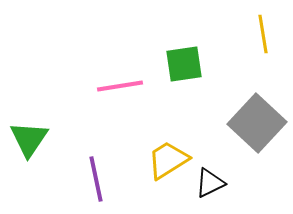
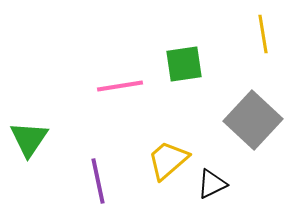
gray square: moved 4 px left, 3 px up
yellow trapezoid: rotated 9 degrees counterclockwise
purple line: moved 2 px right, 2 px down
black triangle: moved 2 px right, 1 px down
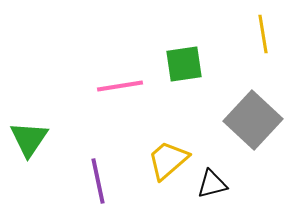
black triangle: rotated 12 degrees clockwise
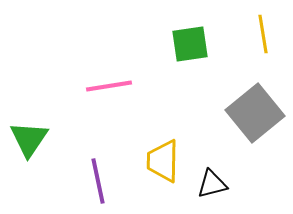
green square: moved 6 px right, 20 px up
pink line: moved 11 px left
gray square: moved 2 px right, 7 px up; rotated 8 degrees clockwise
yellow trapezoid: moved 5 px left, 1 px down; rotated 48 degrees counterclockwise
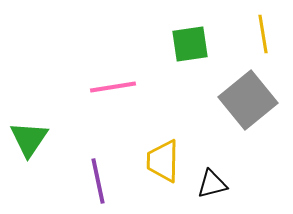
pink line: moved 4 px right, 1 px down
gray square: moved 7 px left, 13 px up
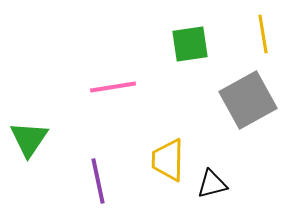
gray square: rotated 10 degrees clockwise
yellow trapezoid: moved 5 px right, 1 px up
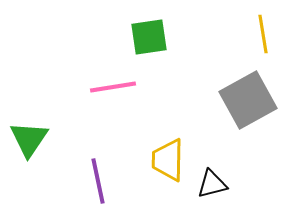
green square: moved 41 px left, 7 px up
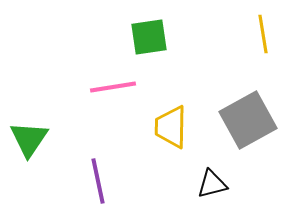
gray square: moved 20 px down
yellow trapezoid: moved 3 px right, 33 px up
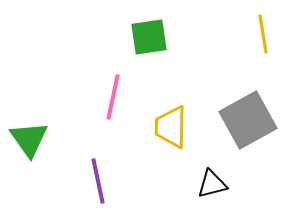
pink line: moved 10 px down; rotated 69 degrees counterclockwise
green triangle: rotated 9 degrees counterclockwise
